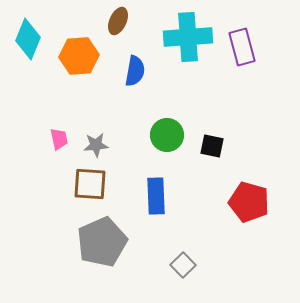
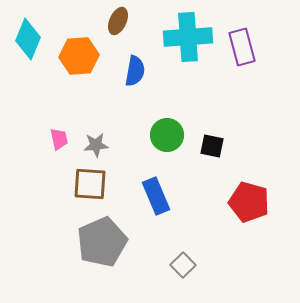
blue rectangle: rotated 21 degrees counterclockwise
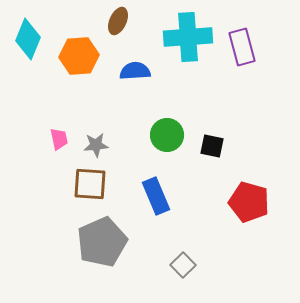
blue semicircle: rotated 104 degrees counterclockwise
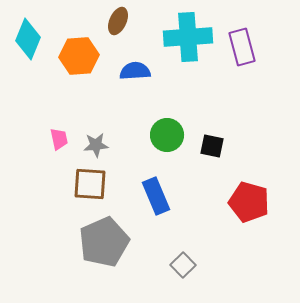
gray pentagon: moved 2 px right
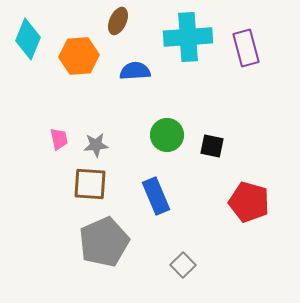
purple rectangle: moved 4 px right, 1 px down
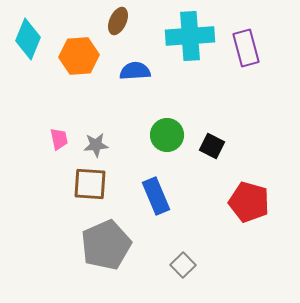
cyan cross: moved 2 px right, 1 px up
black square: rotated 15 degrees clockwise
gray pentagon: moved 2 px right, 3 px down
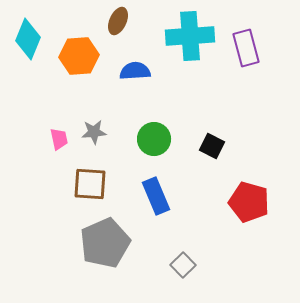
green circle: moved 13 px left, 4 px down
gray star: moved 2 px left, 13 px up
gray pentagon: moved 1 px left, 2 px up
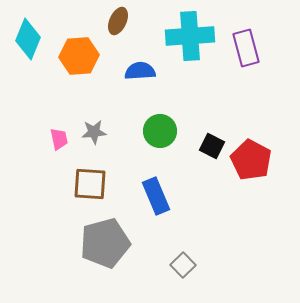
blue semicircle: moved 5 px right
green circle: moved 6 px right, 8 px up
red pentagon: moved 2 px right, 42 px up; rotated 12 degrees clockwise
gray pentagon: rotated 9 degrees clockwise
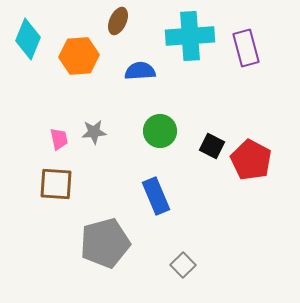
brown square: moved 34 px left
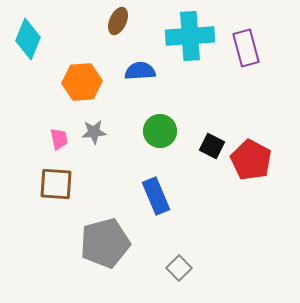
orange hexagon: moved 3 px right, 26 px down
gray square: moved 4 px left, 3 px down
